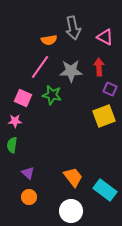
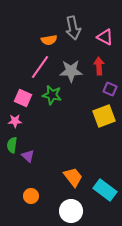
red arrow: moved 1 px up
purple triangle: moved 17 px up
orange circle: moved 2 px right, 1 px up
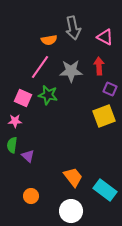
green star: moved 4 px left
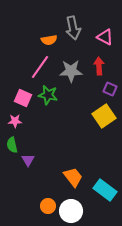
yellow square: rotated 15 degrees counterclockwise
green semicircle: rotated 21 degrees counterclockwise
purple triangle: moved 4 px down; rotated 16 degrees clockwise
orange circle: moved 17 px right, 10 px down
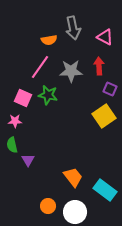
white circle: moved 4 px right, 1 px down
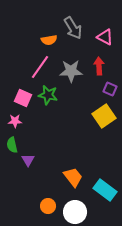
gray arrow: rotated 20 degrees counterclockwise
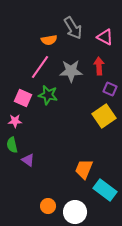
purple triangle: rotated 24 degrees counterclockwise
orange trapezoid: moved 11 px right, 8 px up; rotated 120 degrees counterclockwise
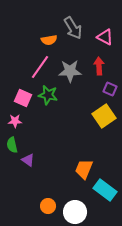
gray star: moved 1 px left
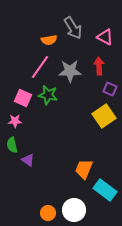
orange circle: moved 7 px down
white circle: moved 1 px left, 2 px up
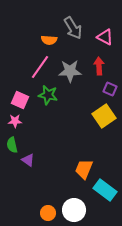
orange semicircle: rotated 14 degrees clockwise
pink square: moved 3 px left, 2 px down
